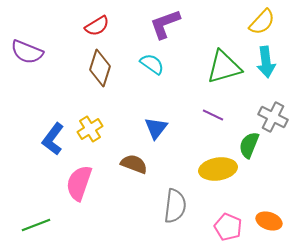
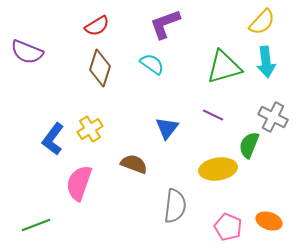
blue triangle: moved 11 px right
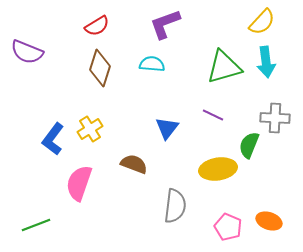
cyan semicircle: rotated 30 degrees counterclockwise
gray cross: moved 2 px right, 1 px down; rotated 24 degrees counterclockwise
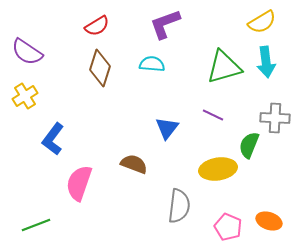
yellow semicircle: rotated 16 degrees clockwise
purple semicircle: rotated 12 degrees clockwise
yellow cross: moved 65 px left, 33 px up
gray semicircle: moved 4 px right
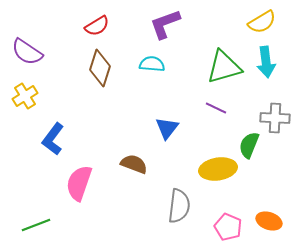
purple line: moved 3 px right, 7 px up
